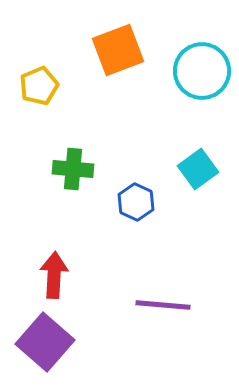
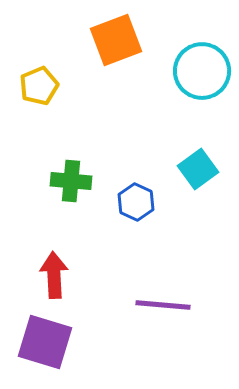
orange square: moved 2 px left, 10 px up
green cross: moved 2 px left, 12 px down
red arrow: rotated 6 degrees counterclockwise
purple square: rotated 24 degrees counterclockwise
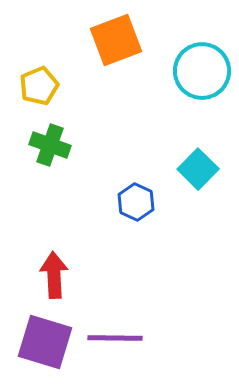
cyan square: rotated 9 degrees counterclockwise
green cross: moved 21 px left, 36 px up; rotated 15 degrees clockwise
purple line: moved 48 px left, 33 px down; rotated 4 degrees counterclockwise
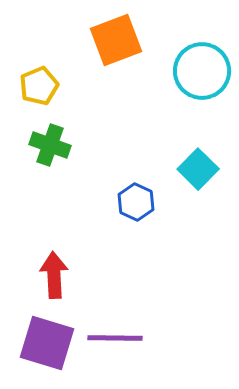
purple square: moved 2 px right, 1 px down
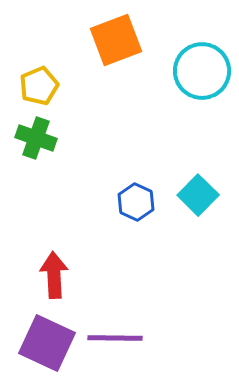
green cross: moved 14 px left, 7 px up
cyan square: moved 26 px down
purple square: rotated 8 degrees clockwise
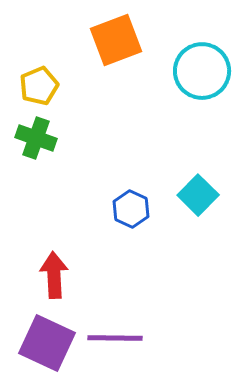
blue hexagon: moved 5 px left, 7 px down
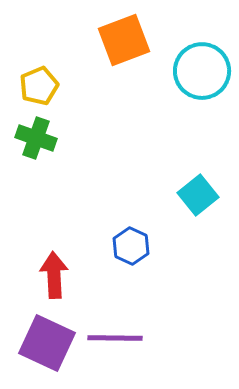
orange square: moved 8 px right
cyan square: rotated 6 degrees clockwise
blue hexagon: moved 37 px down
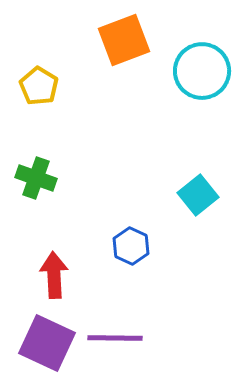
yellow pentagon: rotated 18 degrees counterclockwise
green cross: moved 40 px down
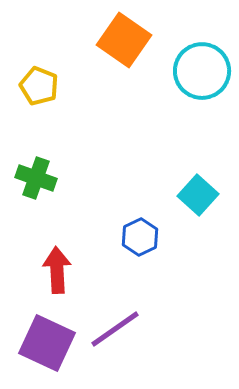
orange square: rotated 34 degrees counterclockwise
yellow pentagon: rotated 9 degrees counterclockwise
cyan square: rotated 9 degrees counterclockwise
blue hexagon: moved 9 px right, 9 px up; rotated 9 degrees clockwise
red arrow: moved 3 px right, 5 px up
purple line: moved 9 px up; rotated 36 degrees counterclockwise
